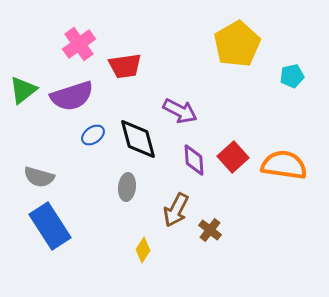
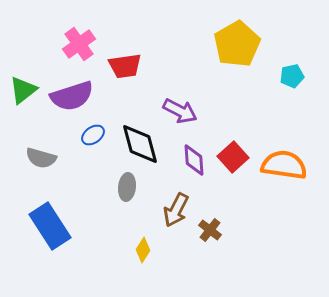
black diamond: moved 2 px right, 5 px down
gray semicircle: moved 2 px right, 19 px up
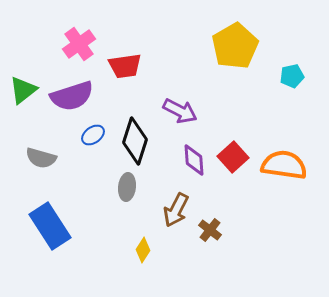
yellow pentagon: moved 2 px left, 2 px down
black diamond: moved 5 px left, 3 px up; rotated 33 degrees clockwise
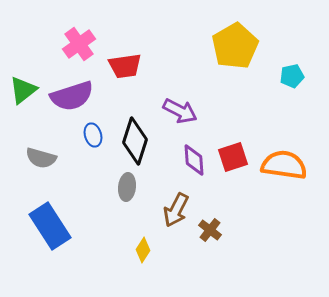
blue ellipse: rotated 70 degrees counterclockwise
red square: rotated 24 degrees clockwise
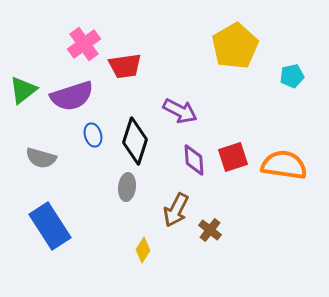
pink cross: moved 5 px right
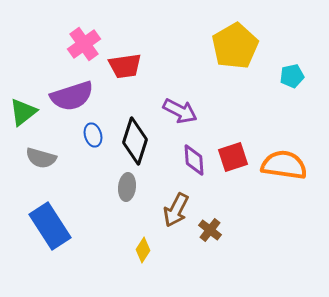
green triangle: moved 22 px down
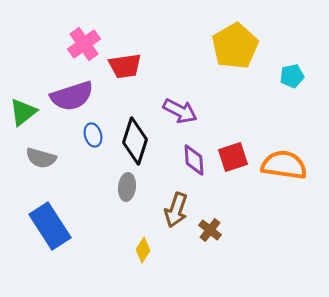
brown arrow: rotated 8 degrees counterclockwise
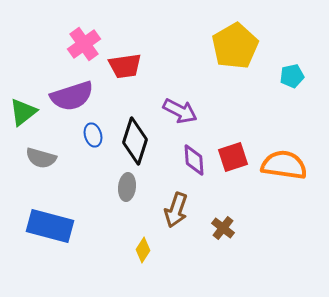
blue rectangle: rotated 42 degrees counterclockwise
brown cross: moved 13 px right, 2 px up
